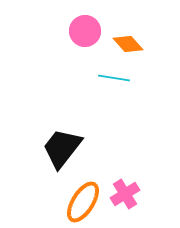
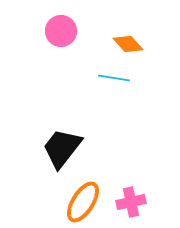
pink circle: moved 24 px left
pink cross: moved 6 px right, 8 px down; rotated 20 degrees clockwise
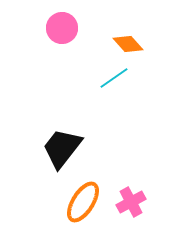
pink circle: moved 1 px right, 3 px up
cyan line: rotated 44 degrees counterclockwise
pink cross: rotated 16 degrees counterclockwise
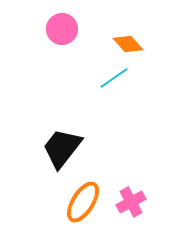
pink circle: moved 1 px down
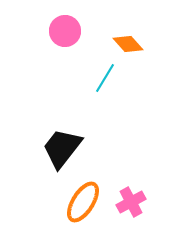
pink circle: moved 3 px right, 2 px down
cyan line: moved 9 px left; rotated 24 degrees counterclockwise
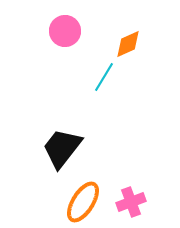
orange diamond: rotated 72 degrees counterclockwise
cyan line: moved 1 px left, 1 px up
pink cross: rotated 8 degrees clockwise
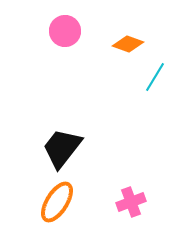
orange diamond: rotated 44 degrees clockwise
cyan line: moved 51 px right
orange ellipse: moved 26 px left
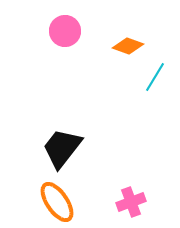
orange diamond: moved 2 px down
orange ellipse: rotated 66 degrees counterclockwise
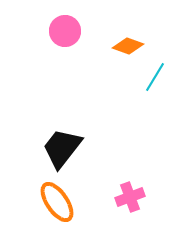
pink cross: moved 1 px left, 5 px up
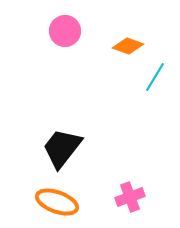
orange ellipse: rotated 36 degrees counterclockwise
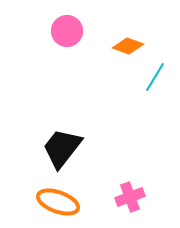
pink circle: moved 2 px right
orange ellipse: moved 1 px right
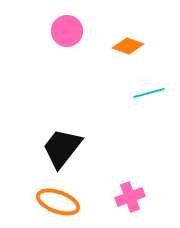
cyan line: moved 6 px left, 16 px down; rotated 44 degrees clockwise
